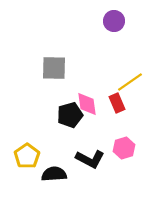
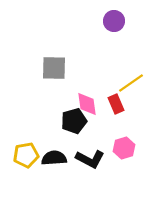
yellow line: moved 1 px right, 1 px down
red rectangle: moved 1 px left, 1 px down
black pentagon: moved 4 px right, 6 px down
yellow pentagon: moved 1 px left, 1 px up; rotated 25 degrees clockwise
black semicircle: moved 16 px up
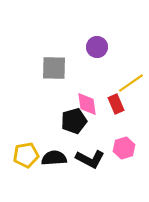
purple circle: moved 17 px left, 26 px down
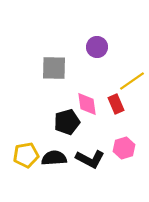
yellow line: moved 1 px right, 2 px up
black pentagon: moved 7 px left, 1 px down
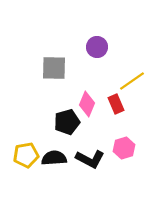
pink diamond: rotated 30 degrees clockwise
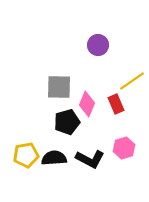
purple circle: moved 1 px right, 2 px up
gray square: moved 5 px right, 19 px down
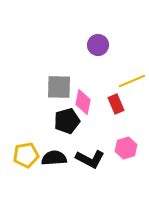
yellow line: rotated 12 degrees clockwise
pink diamond: moved 4 px left, 2 px up; rotated 10 degrees counterclockwise
black pentagon: moved 1 px up
pink hexagon: moved 2 px right
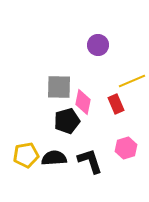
black L-shape: moved 2 px down; rotated 136 degrees counterclockwise
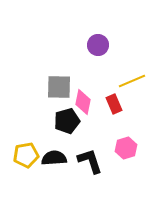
red rectangle: moved 2 px left
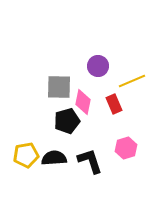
purple circle: moved 21 px down
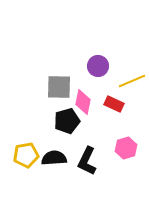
red rectangle: rotated 42 degrees counterclockwise
black L-shape: moved 3 px left; rotated 136 degrees counterclockwise
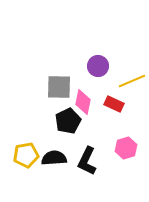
black pentagon: moved 1 px right; rotated 10 degrees counterclockwise
